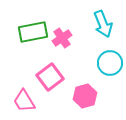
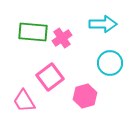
cyan arrow: rotated 68 degrees counterclockwise
green rectangle: rotated 16 degrees clockwise
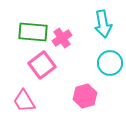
cyan arrow: rotated 80 degrees clockwise
pink square: moved 8 px left, 12 px up
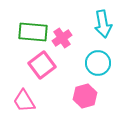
cyan circle: moved 12 px left
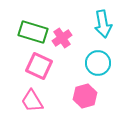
green rectangle: rotated 12 degrees clockwise
pink square: moved 3 px left, 1 px down; rotated 28 degrees counterclockwise
pink trapezoid: moved 8 px right
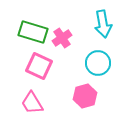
pink trapezoid: moved 2 px down
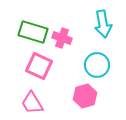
pink cross: rotated 36 degrees counterclockwise
cyan circle: moved 1 px left, 2 px down
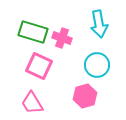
cyan arrow: moved 4 px left
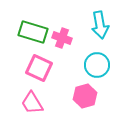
cyan arrow: moved 1 px right, 1 px down
pink square: moved 2 px down
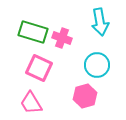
cyan arrow: moved 3 px up
pink trapezoid: moved 1 px left
